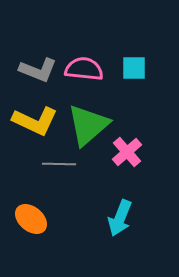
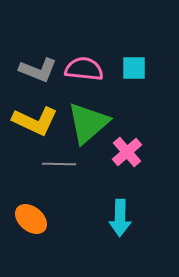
green triangle: moved 2 px up
cyan arrow: rotated 21 degrees counterclockwise
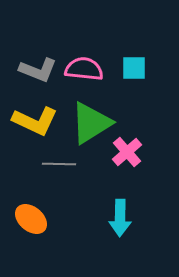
green triangle: moved 3 px right; rotated 9 degrees clockwise
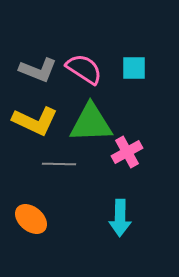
pink semicircle: rotated 27 degrees clockwise
green triangle: rotated 30 degrees clockwise
pink cross: rotated 12 degrees clockwise
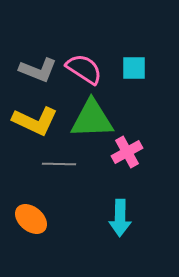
green triangle: moved 1 px right, 4 px up
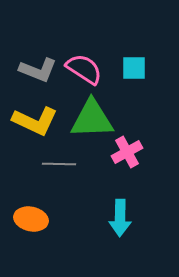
orange ellipse: rotated 28 degrees counterclockwise
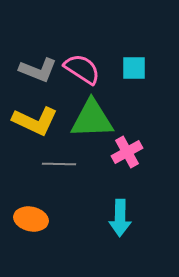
pink semicircle: moved 2 px left
